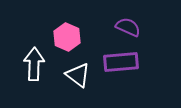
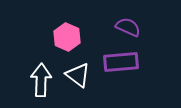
white arrow: moved 7 px right, 16 px down
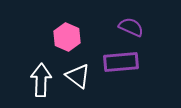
purple semicircle: moved 3 px right
white triangle: moved 1 px down
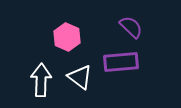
purple semicircle: rotated 20 degrees clockwise
white triangle: moved 2 px right, 1 px down
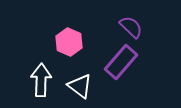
pink hexagon: moved 2 px right, 5 px down
purple rectangle: rotated 44 degrees counterclockwise
white triangle: moved 9 px down
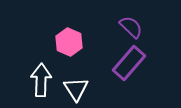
purple rectangle: moved 8 px right, 1 px down
white triangle: moved 4 px left, 3 px down; rotated 20 degrees clockwise
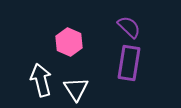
purple semicircle: moved 2 px left
purple rectangle: rotated 32 degrees counterclockwise
white arrow: rotated 16 degrees counterclockwise
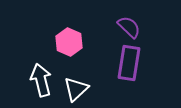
white triangle: rotated 20 degrees clockwise
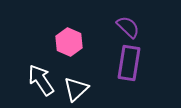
purple semicircle: moved 1 px left
white arrow: rotated 20 degrees counterclockwise
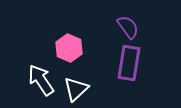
purple semicircle: rotated 10 degrees clockwise
pink hexagon: moved 6 px down
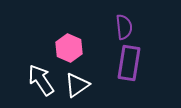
purple semicircle: moved 4 px left; rotated 30 degrees clockwise
white triangle: moved 1 px right, 4 px up; rotated 8 degrees clockwise
